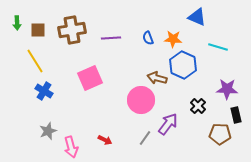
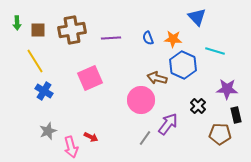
blue triangle: rotated 24 degrees clockwise
cyan line: moved 3 px left, 4 px down
red arrow: moved 14 px left, 3 px up
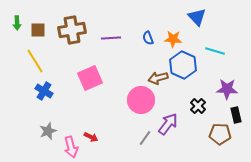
brown arrow: moved 1 px right; rotated 30 degrees counterclockwise
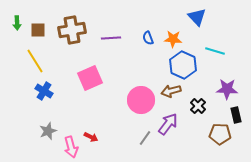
brown arrow: moved 13 px right, 13 px down
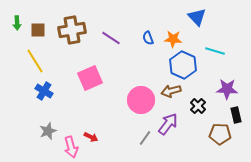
purple line: rotated 36 degrees clockwise
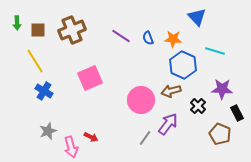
brown cross: rotated 12 degrees counterclockwise
purple line: moved 10 px right, 2 px up
purple star: moved 5 px left
black rectangle: moved 1 px right, 2 px up; rotated 14 degrees counterclockwise
brown pentagon: rotated 20 degrees clockwise
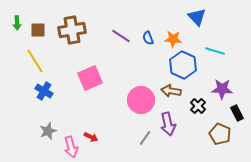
brown cross: rotated 12 degrees clockwise
brown arrow: rotated 24 degrees clockwise
purple arrow: rotated 130 degrees clockwise
